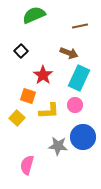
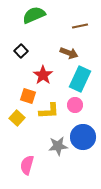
cyan rectangle: moved 1 px right, 1 px down
gray star: rotated 12 degrees counterclockwise
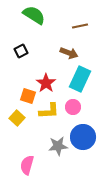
green semicircle: rotated 55 degrees clockwise
black square: rotated 16 degrees clockwise
red star: moved 3 px right, 8 px down
pink circle: moved 2 px left, 2 px down
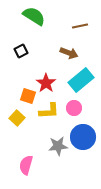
green semicircle: moved 1 px down
cyan rectangle: moved 1 px right, 1 px down; rotated 25 degrees clockwise
pink circle: moved 1 px right, 1 px down
pink semicircle: moved 1 px left
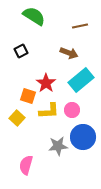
pink circle: moved 2 px left, 2 px down
